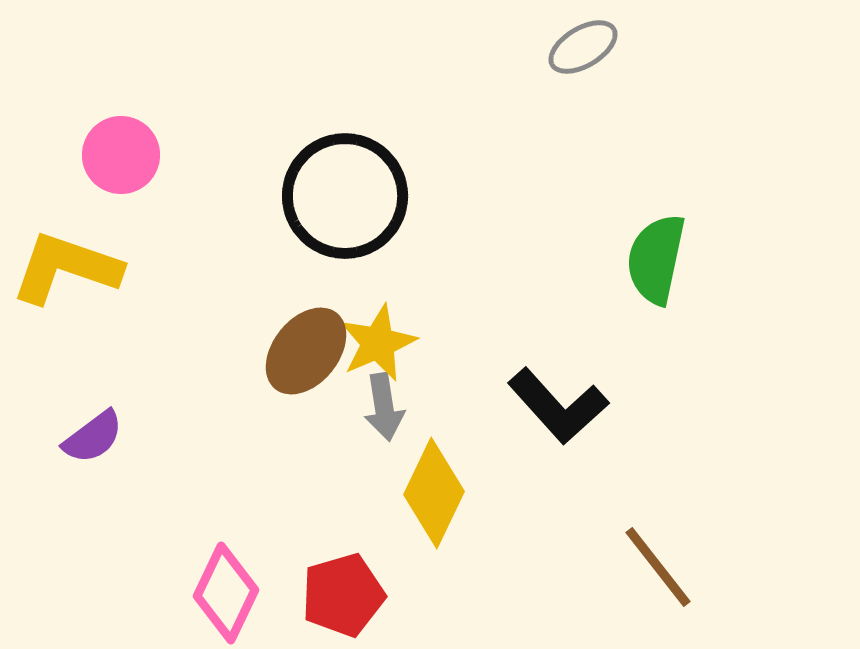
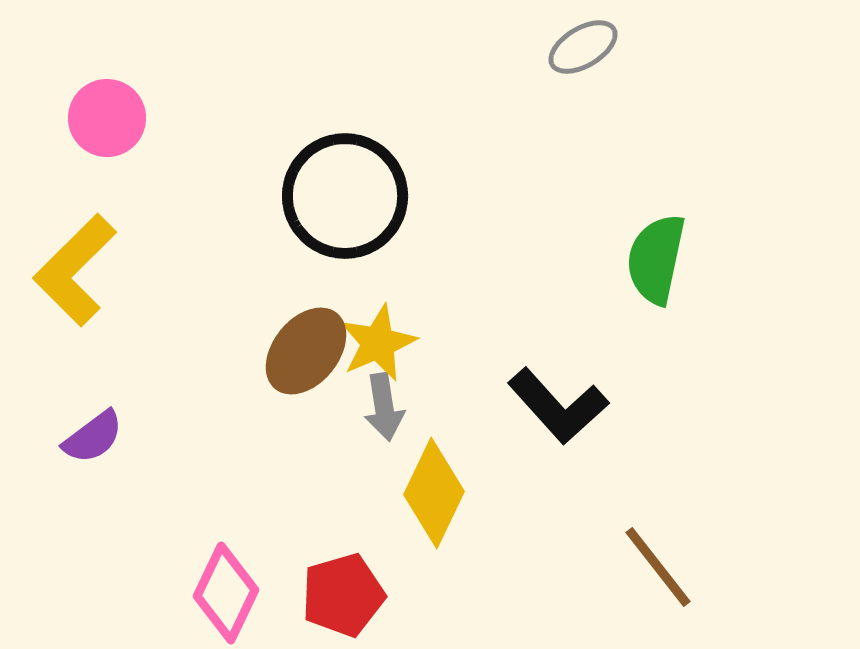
pink circle: moved 14 px left, 37 px up
yellow L-shape: moved 9 px right, 2 px down; rotated 64 degrees counterclockwise
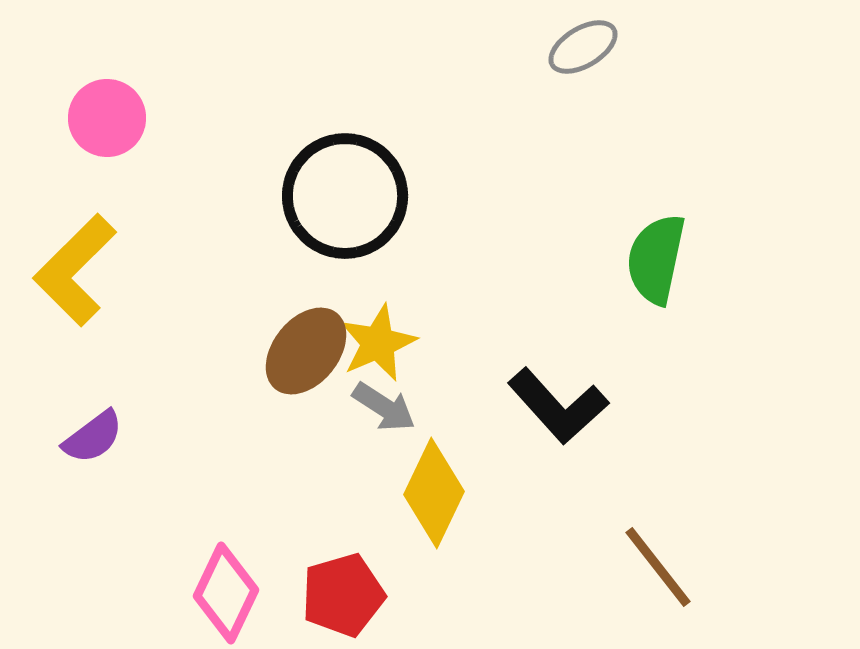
gray arrow: rotated 48 degrees counterclockwise
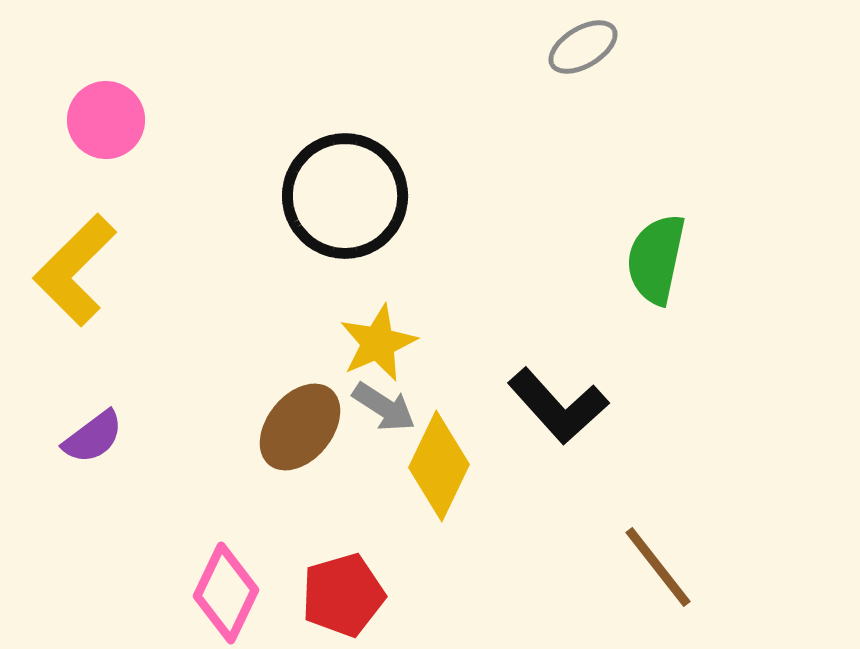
pink circle: moved 1 px left, 2 px down
brown ellipse: moved 6 px left, 76 px down
yellow diamond: moved 5 px right, 27 px up
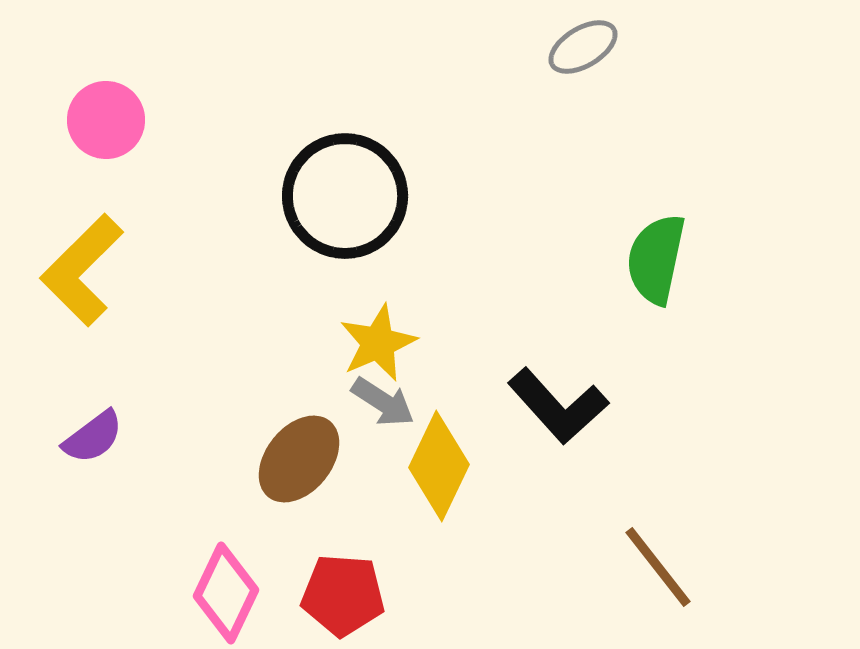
yellow L-shape: moved 7 px right
gray arrow: moved 1 px left, 5 px up
brown ellipse: moved 1 px left, 32 px down
red pentagon: rotated 20 degrees clockwise
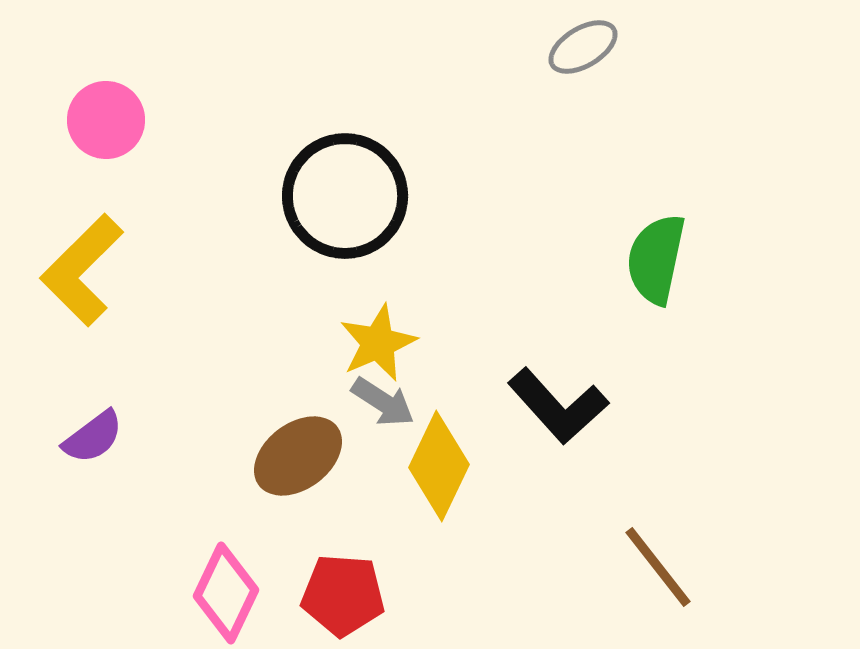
brown ellipse: moved 1 px left, 3 px up; rotated 14 degrees clockwise
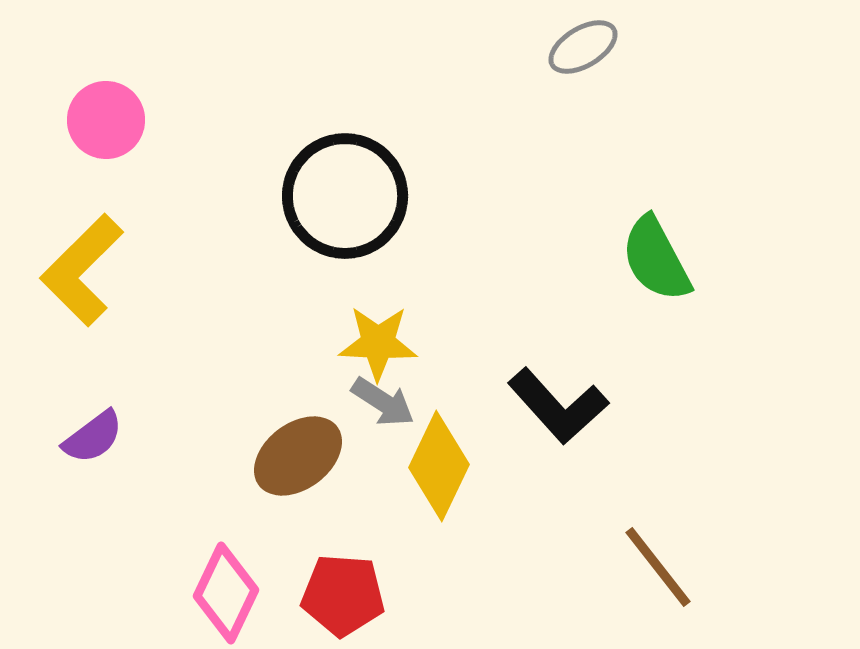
green semicircle: rotated 40 degrees counterclockwise
yellow star: rotated 26 degrees clockwise
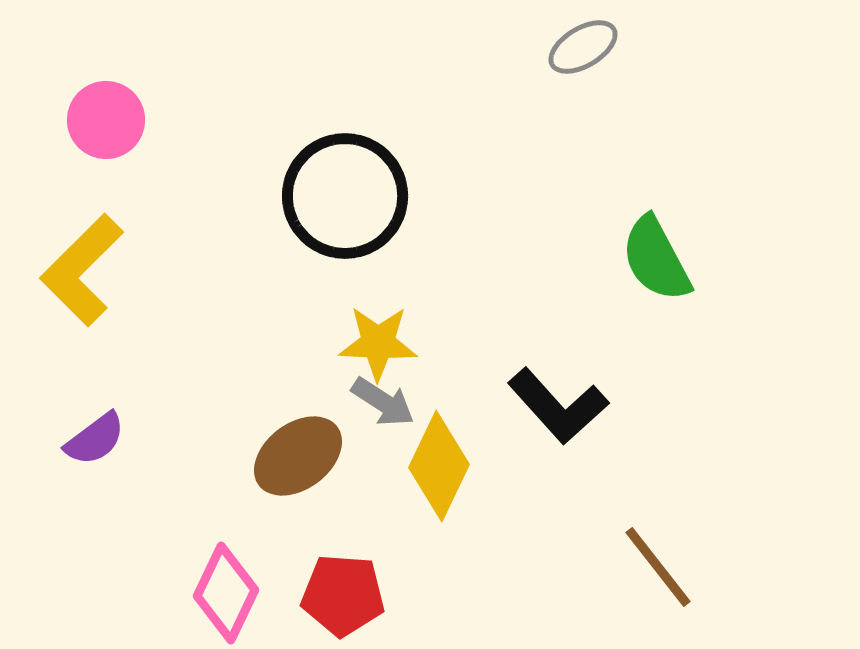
purple semicircle: moved 2 px right, 2 px down
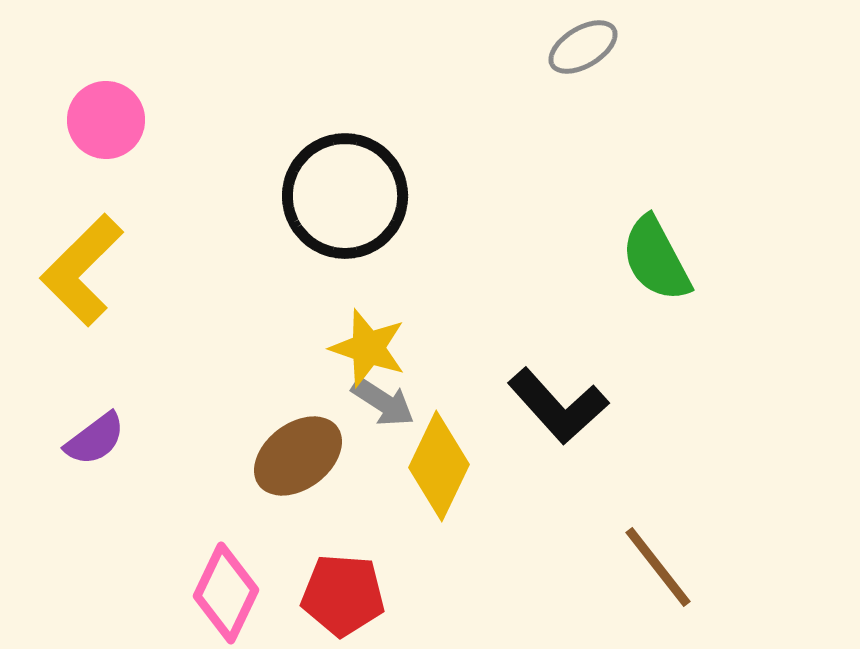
yellow star: moved 10 px left, 5 px down; rotated 16 degrees clockwise
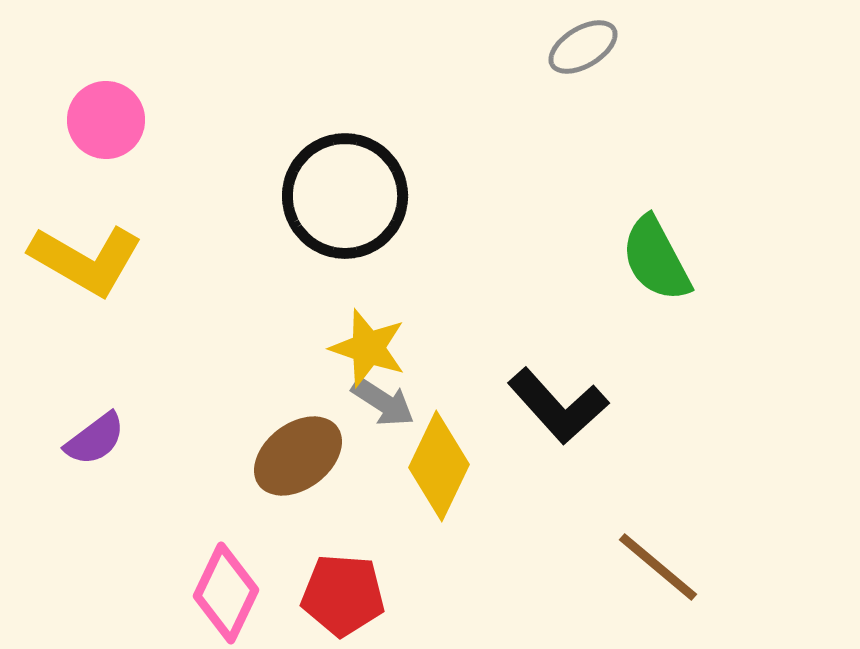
yellow L-shape: moved 4 px right, 10 px up; rotated 105 degrees counterclockwise
brown line: rotated 12 degrees counterclockwise
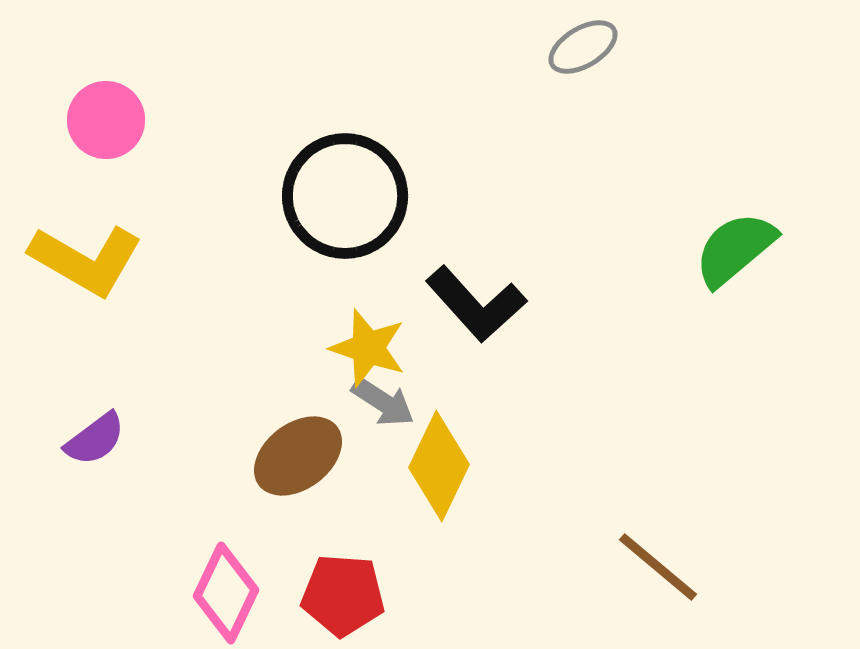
green semicircle: moved 79 px right, 10 px up; rotated 78 degrees clockwise
black L-shape: moved 82 px left, 102 px up
